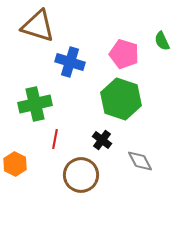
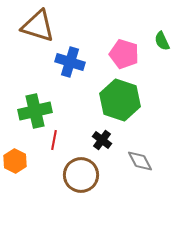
green hexagon: moved 1 px left, 1 px down
green cross: moved 7 px down
red line: moved 1 px left, 1 px down
orange hexagon: moved 3 px up
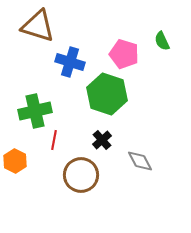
green hexagon: moved 13 px left, 6 px up
black cross: rotated 12 degrees clockwise
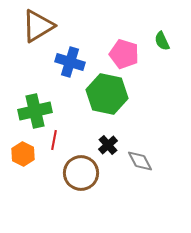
brown triangle: rotated 48 degrees counterclockwise
green hexagon: rotated 6 degrees counterclockwise
black cross: moved 6 px right, 5 px down
orange hexagon: moved 8 px right, 7 px up
brown circle: moved 2 px up
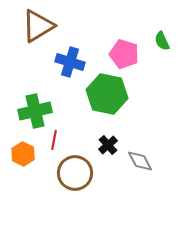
brown circle: moved 6 px left
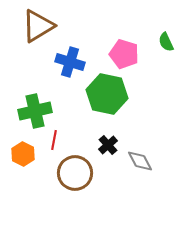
green semicircle: moved 4 px right, 1 px down
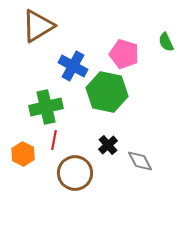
blue cross: moved 3 px right, 4 px down; rotated 12 degrees clockwise
green hexagon: moved 2 px up
green cross: moved 11 px right, 4 px up
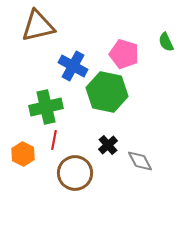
brown triangle: rotated 18 degrees clockwise
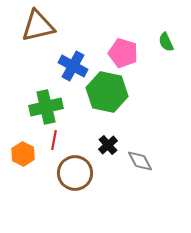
pink pentagon: moved 1 px left, 1 px up
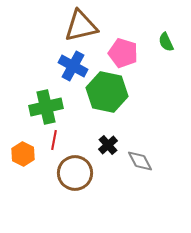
brown triangle: moved 43 px right
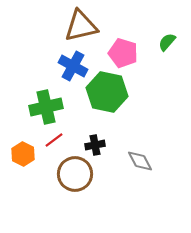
green semicircle: moved 1 px right; rotated 66 degrees clockwise
red line: rotated 42 degrees clockwise
black cross: moved 13 px left; rotated 30 degrees clockwise
brown circle: moved 1 px down
